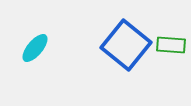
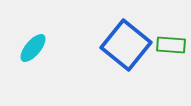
cyan ellipse: moved 2 px left
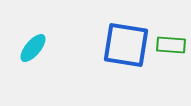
blue square: rotated 30 degrees counterclockwise
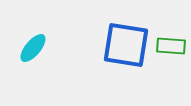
green rectangle: moved 1 px down
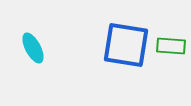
cyan ellipse: rotated 68 degrees counterclockwise
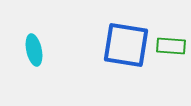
cyan ellipse: moved 1 px right, 2 px down; rotated 16 degrees clockwise
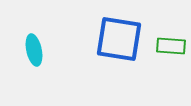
blue square: moved 7 px left, 6 px up
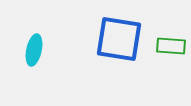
cyan ellipse: rotated 24 degrees clockwise
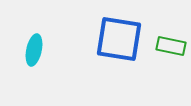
green rectangle: rotated 8 degrees clockwise
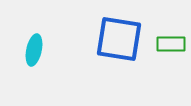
green rectangle: moved 2 px up; rotated 12 degrees counterclockwise
